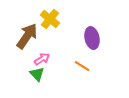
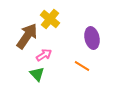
pink arrow: moved 2 px right, 4 px up
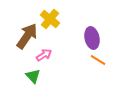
orange line: moved 16 px right, 6 px up
green triangle: moved 4 px left, 2 px down
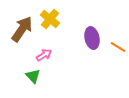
brown arrow: moved 5 px left, 7 px up
orange line: moved 20 px right, 13 px up
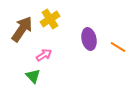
yellow cross: rotated 18 degrees clockwise
purple ellipse: moved 3 px left, 1 px down
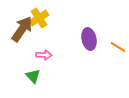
yellow cross: moved 11 px left, 1 px up
pink arrow: rotated 35 degrees clockwise
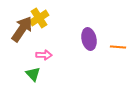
orange line: rotated 28 degrees counterclockwise
green triangle: moved 2 px up
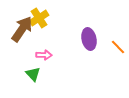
orange line: rotated 42 degrees clockwise
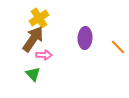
brown arrow: moved 11 px right, 10 px down
purple ellipse: moved 4 px left, 1 px up; rotated 15 degrees clockwise
